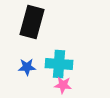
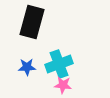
cyan cross: rotated 24 degrees counterclockwise
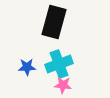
black rectangle: moved 22 px right
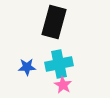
cyan cross: rotated 8 degrees clockwise
pink star: rotated 24 degrees clockwise
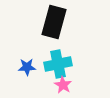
cyan cross: moved 1 px left
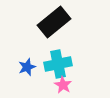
black rectangle: rotated 36 degrees clockwise
blue star: rotated 18 degrees counterclockwise
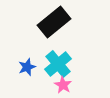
cyan cross: rotated 28 degrees counterclockwise
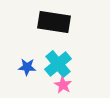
black rectangle: rotated 48 degrees clockwise
blue star: rotated 24 degrees clockwise
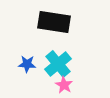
blue star: moved 3 px up
pink star: moved 1 px right
